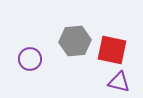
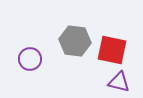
gray hexagon: rotated 12 degrees clockwise
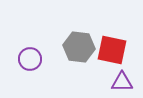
gray hexagon: moved 4 px right, 6 px down
purple triangle: moved 3 px right; rotated 15 degrees counterclockwise
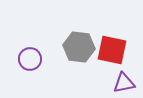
purple triangle: moved 2 px right, 1 px down; rotated 10 degrees counterclockwise
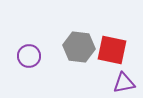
purple circle: moved 1 px left, 3 px up
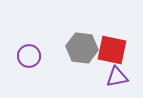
gray hexagon: moved 3 px right, 1 px down
purple triangle: moved 7 px left, 6 px up
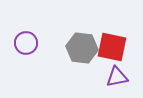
red square: moved 3 px up
purple circle: moved 3 px left, 13 px up
